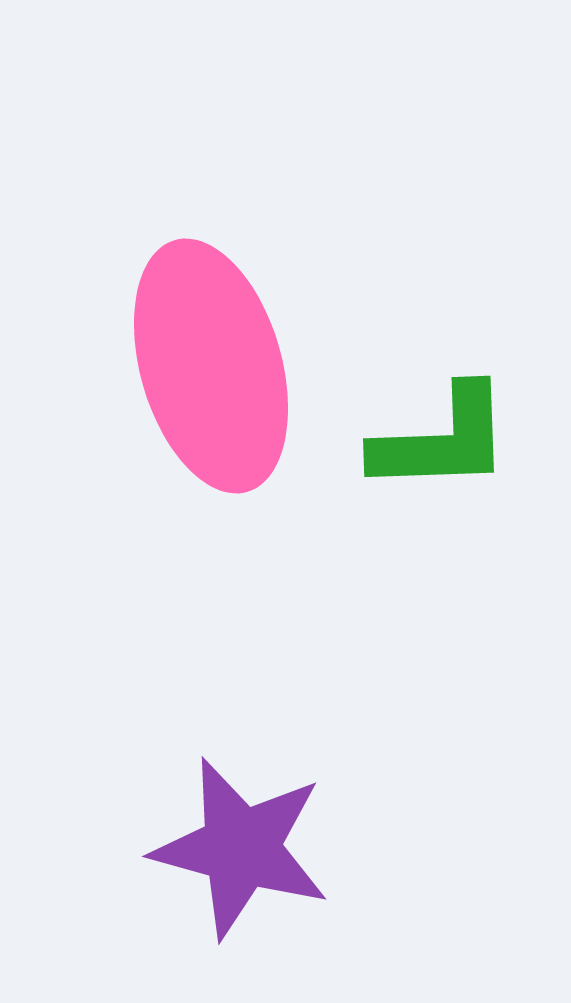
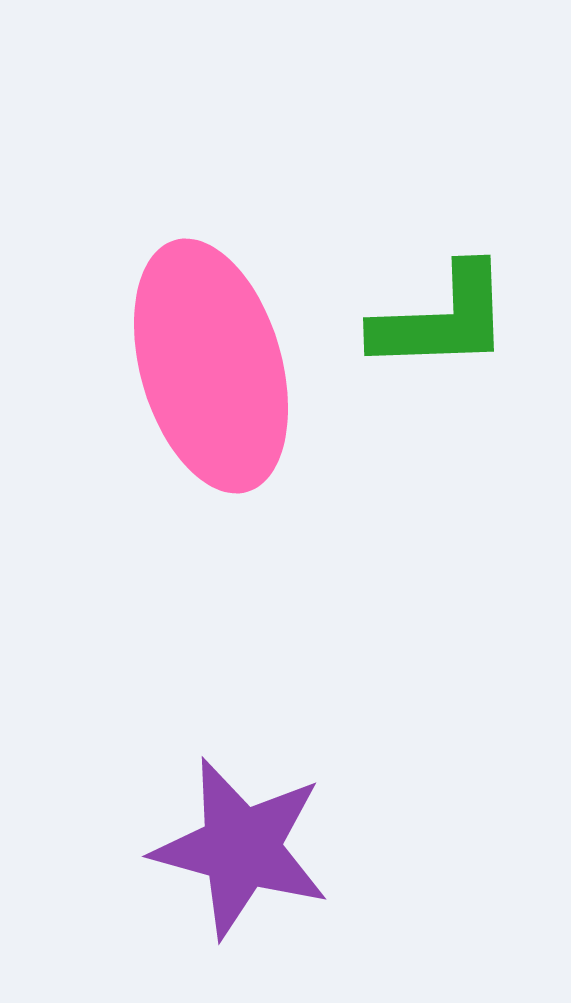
green L-shape: moved 121 px up
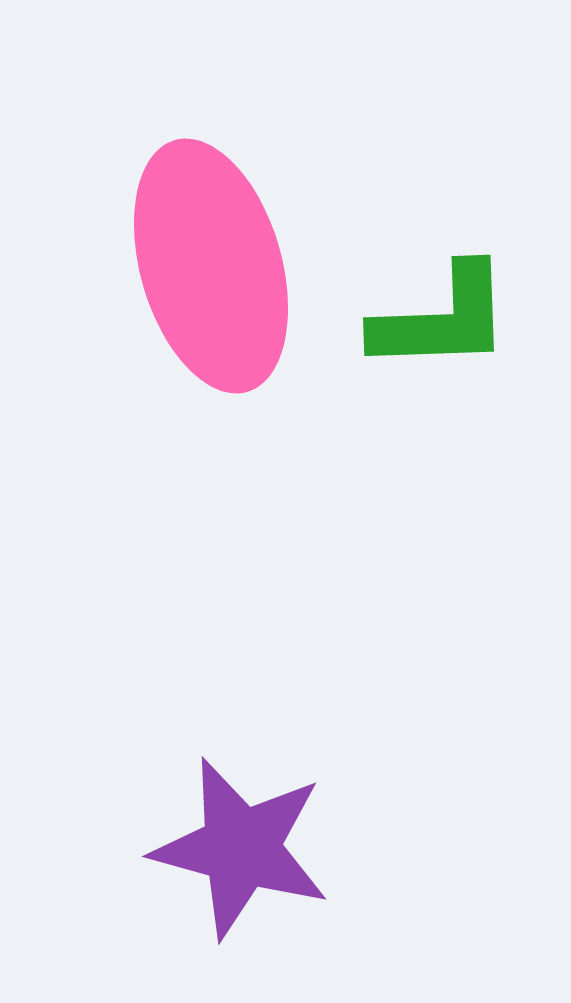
pink ellipse: moved 100 px up
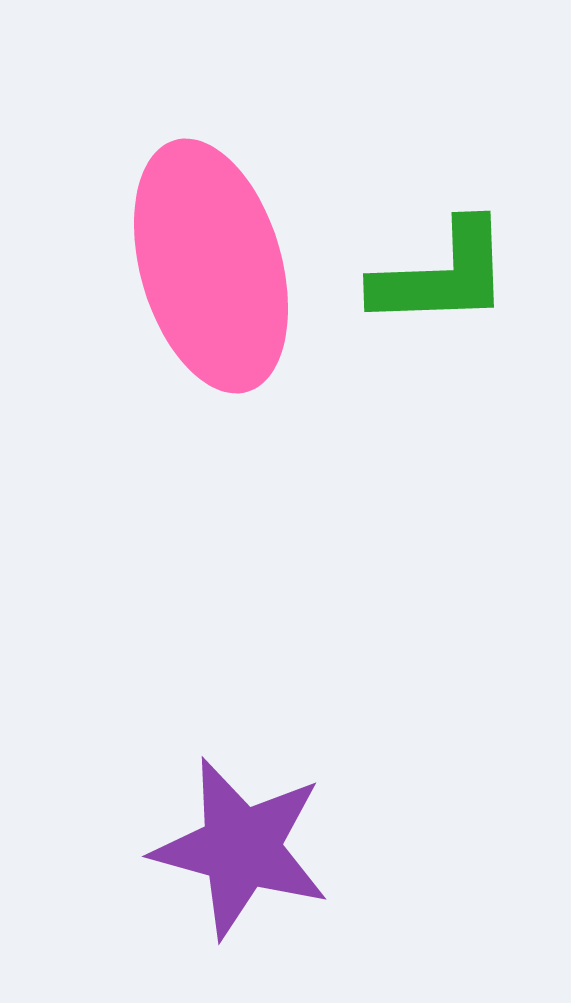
green L-shape: moved 44 px up
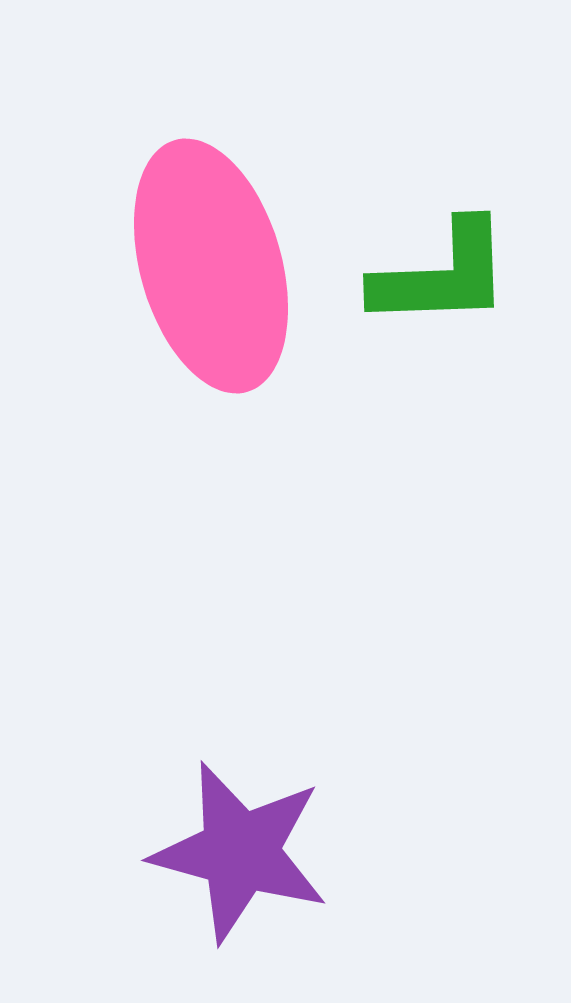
purple star: moved 1 px left, 4 px down
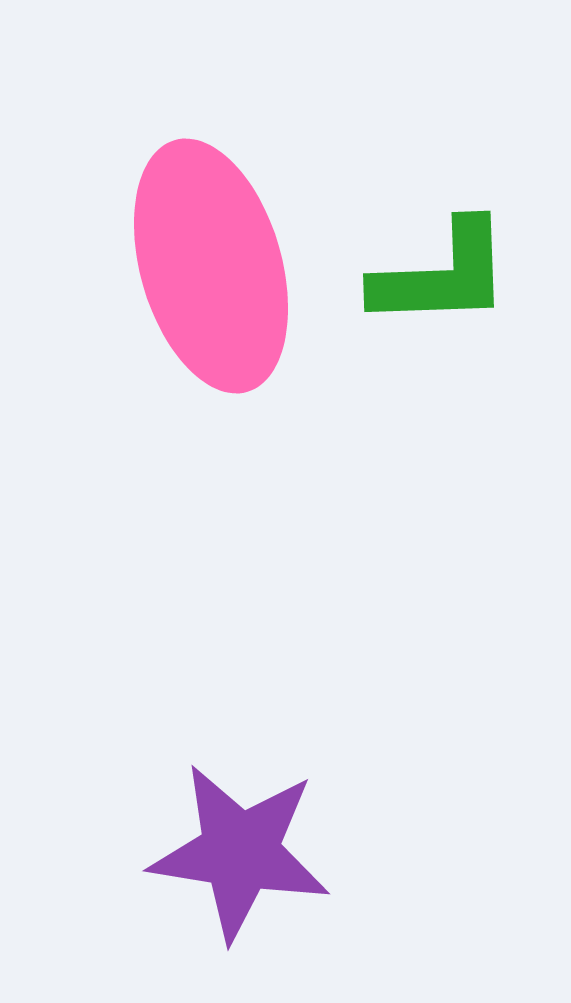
purple star: rotated 6 degrees counterclockwise
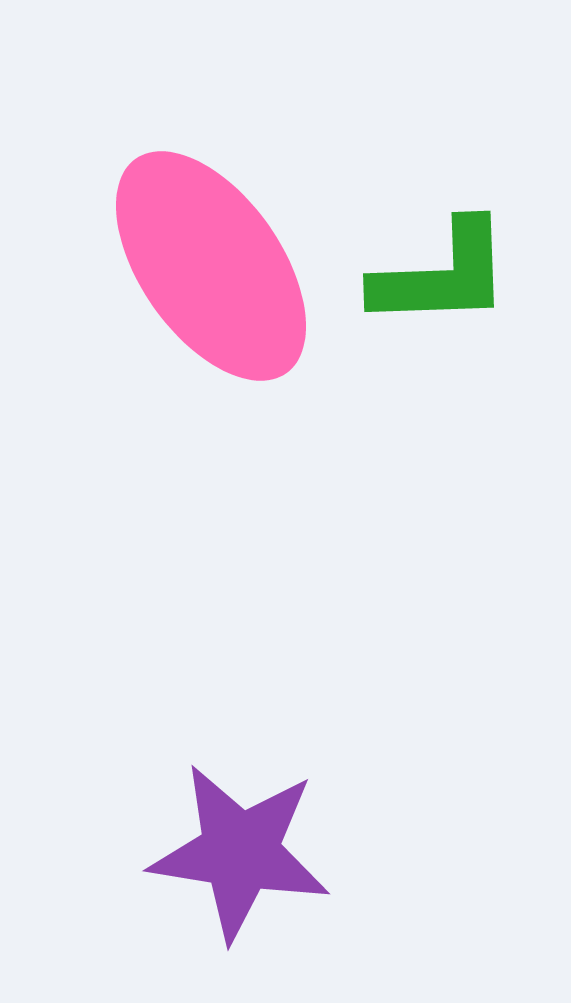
pink ellipse: rotated 19 degrees counterclockwise
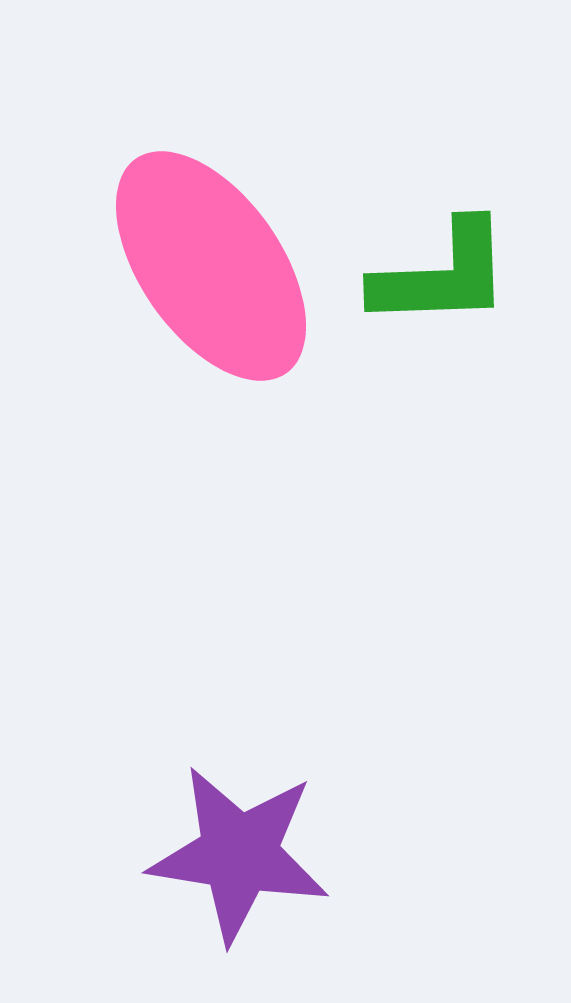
purple star: moved 1 px left, 2 px down
